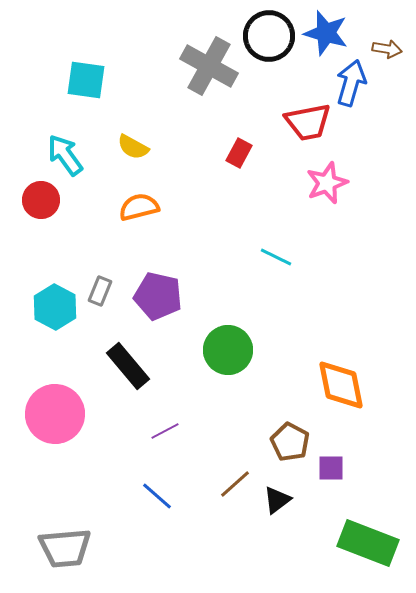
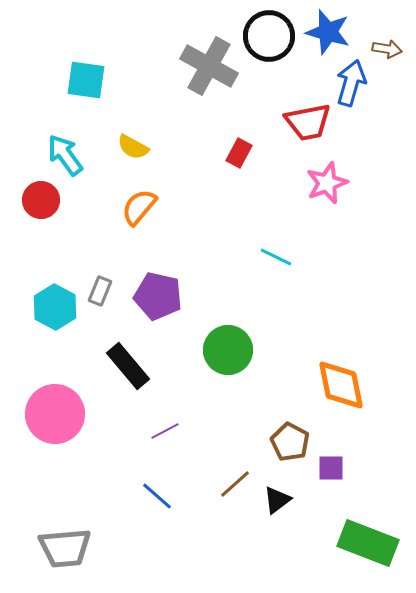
blue star: moved 2 px right, 1 px up
orange semicircle: rotated 36 degrees counterclockwise
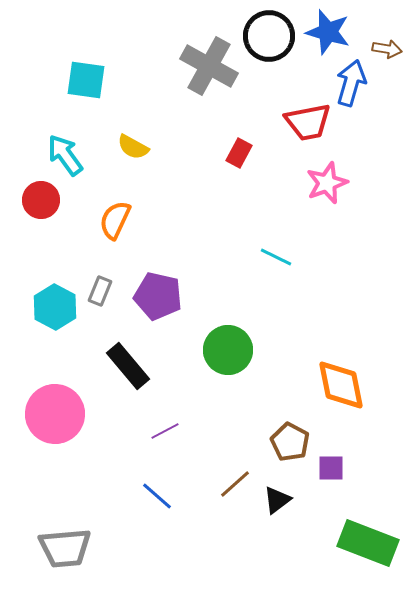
orange semicircle: moved 24 px left, 13 px down; rotated 15 degrees counterclockwise
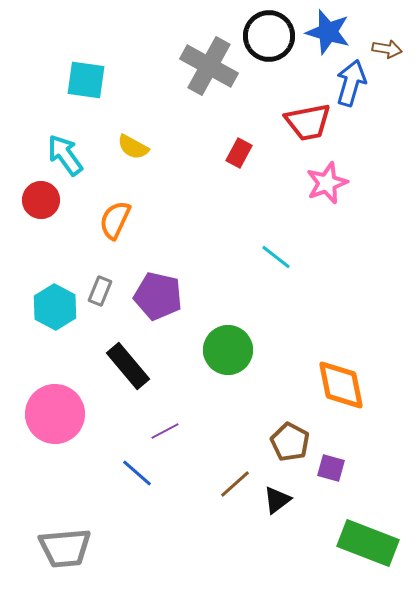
cyan line: rotated 12 degrees clockwise
purple square: rotated 16 degrees clockwise
blue line: moved 20 px left, 23 px up
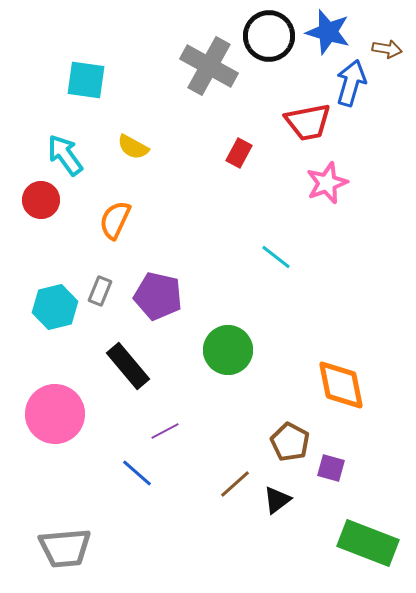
cyan hexagon: rotated 18 degrees clockwise
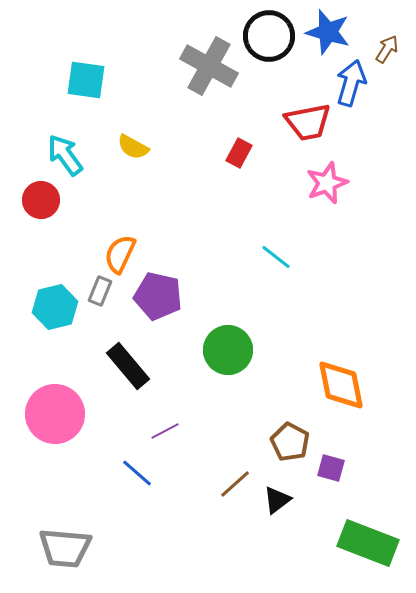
brown arrow: rotated 68 degrees counterclockwise
orange semicircle: moved 5 px right, 34 px down
gray trapezoid: rotated 10 degrees clockwise
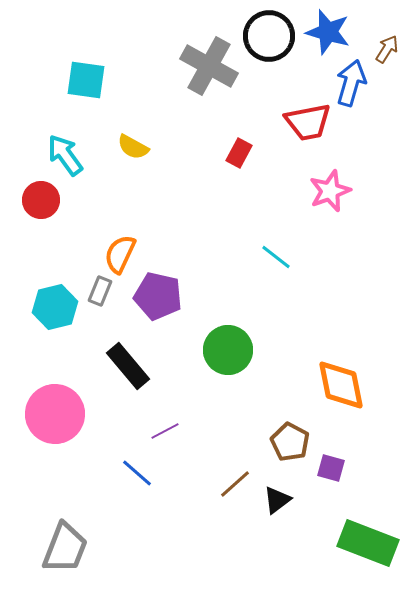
pink star: moved 3 px right, 8 px down
gray trapezoid: rotated 74 degrees counterclockwise
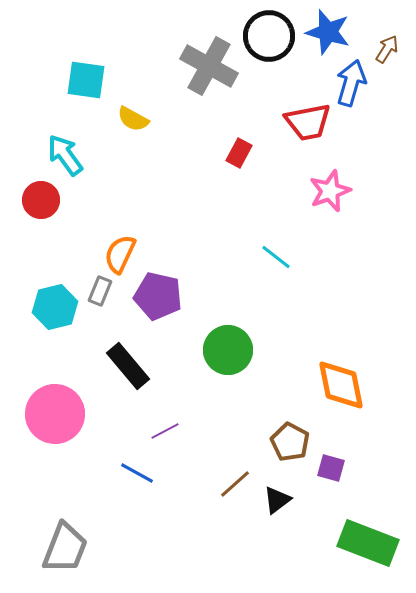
yellow semicircle: moved 28 px up
blue line: rotated 12 degrees counterclockwise
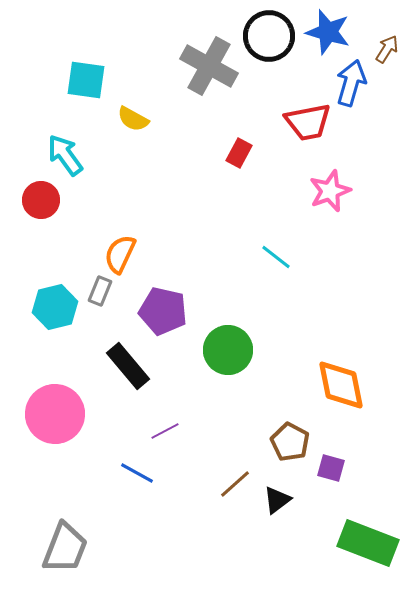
purple pentagon: moved 5 px right, 15 px down
